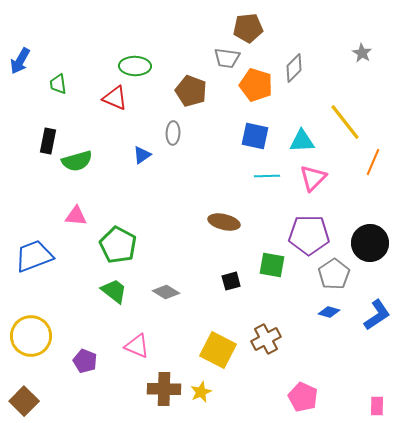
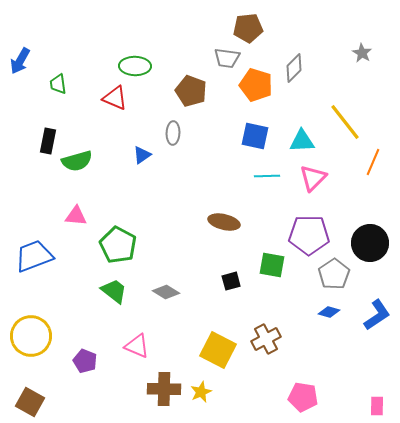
pink pentagon at (303, 397): rotated 16 degrees counterclockwise
brown square at (24, 401): moved 6 px right, 1 px down; rotated 16 degrees counterclockwise
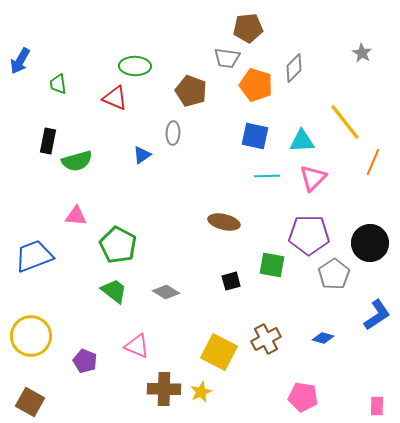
blue diamond at (329, 312): moved 6 px left, 26 px down
yellow square at (218, 350): moved 1 px right, 2 px down
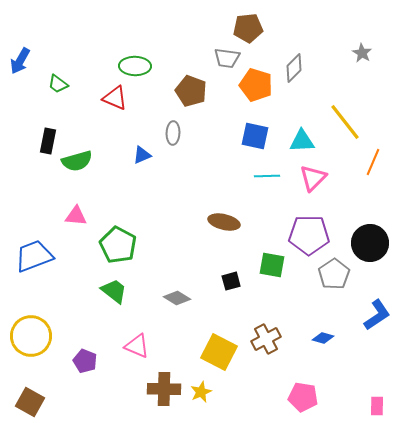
green trapezoid at (58, 84): rotated 45 degrees counterclockwise
blue triangle at (142, 155): rotated 12 degrees clockwise
gray diamond at (166, 292): moved 11 px right, 6 px down
